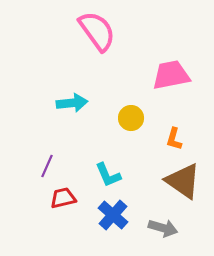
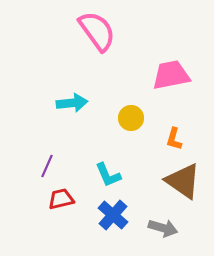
red trapezoid: moved 2 px left, 1 px down
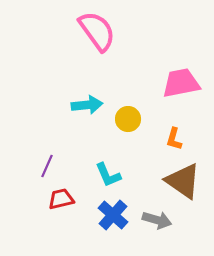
pink trapezoid: moved 10 px right, 8 px down
cyan arrow: moved 15 px right, 2 px down
yellow circle: moved 3 px left, 1 px down
gray arrow: moved 6 px left, 8 px up
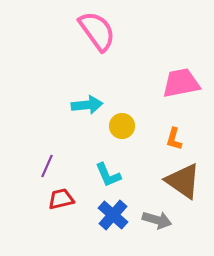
yellow circle: moved 6 px left, 7 px down
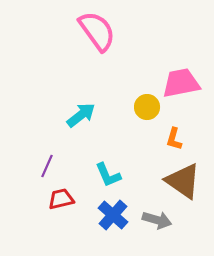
cyan arrow: moved 6 px left, 10 px down; rotated 32 degrees counterclockwise
yellow circle: moved 25 px right, 19 px up
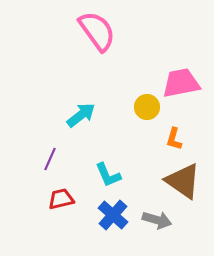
purple line: moved 3 px right, 7 px up
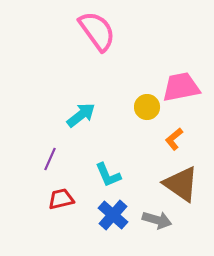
pink trapezoid: moved 4 px down
orange L-shape: rotated 35 degrees clockwise
brown triangle: moved 2 px left, 3 px down
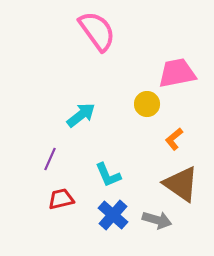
pink trapezoid: moved 4 px left, 14 px up
yellow circle: moved 3 px up
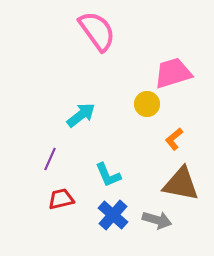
pink trapezoid: moved 4 px left; rotated 6 degrees counterclockwise
brown triangle: rotated 24 degrees counterclockwise
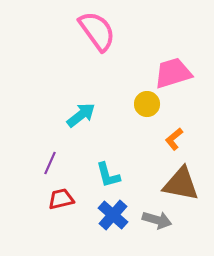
purple line: moved 4 px down
cyan L-shape: rotated 8 degrees clockwise
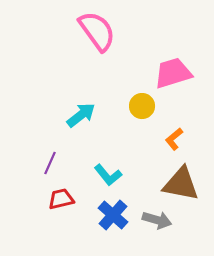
yellow circle: moved 5 px left, 2 px down
cyan L-shape: rotated 24 degrees counterclockwise
